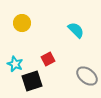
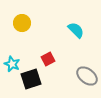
cyan star: moved 3 px left
black square: moved 1 px left, 2 px up
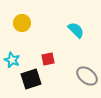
red square: rotated 16 degrees clockwise
cyan star: moved 4 px up
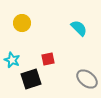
cyan semicircle: moved 3 px right, 2 px up
gray ellipse: moved 3 px down
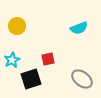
yellow circle: moved 5 px left, 3 px down
cyan semicircle: rotated 114 degrees clockwise
cyan star: rotated 21 degrees clockwise
gray ellipse: moved 5 px left
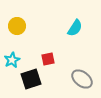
cyan semicircle: moved 4 px left; rotated 36 degrees counterclockwise
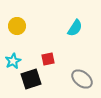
cyan star: moved 1 px right, 1 px down
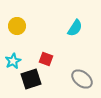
red square: moved 2 px left; rotated 32 degrees clockwise
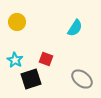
yellow circle: moved 4 px up
cyan star: moved 2 px right, 1 px up; rotated 14 degrees counterclockwise
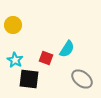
yellow circle: moved 4 px left, 3 px down
cyan semicircle: moved 8 px left, 21 px down
red square: moved 1 px up
black square: moved 2 px left; rotated 25 degrees clockwise
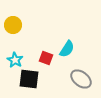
gray ellipse: moved 1 px left
